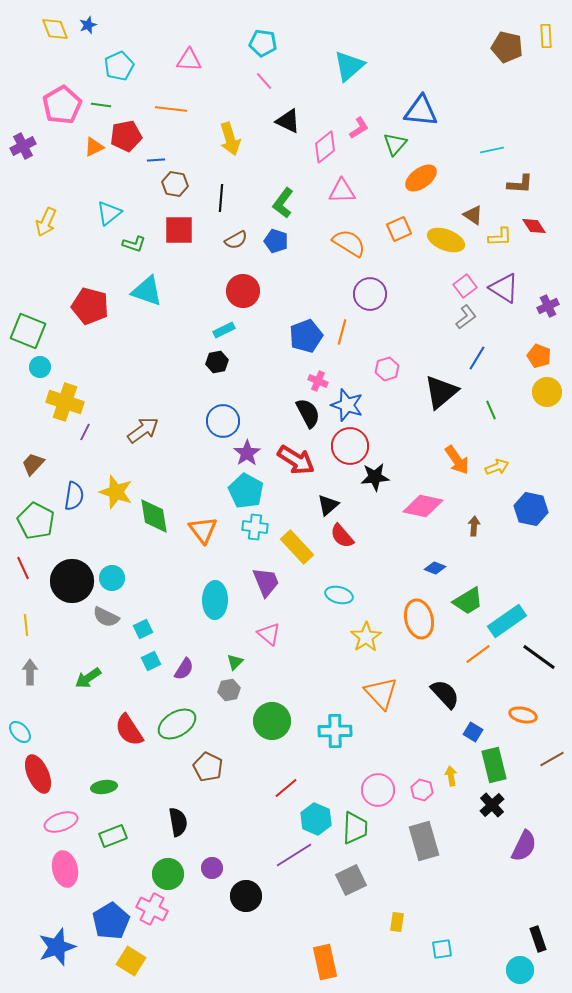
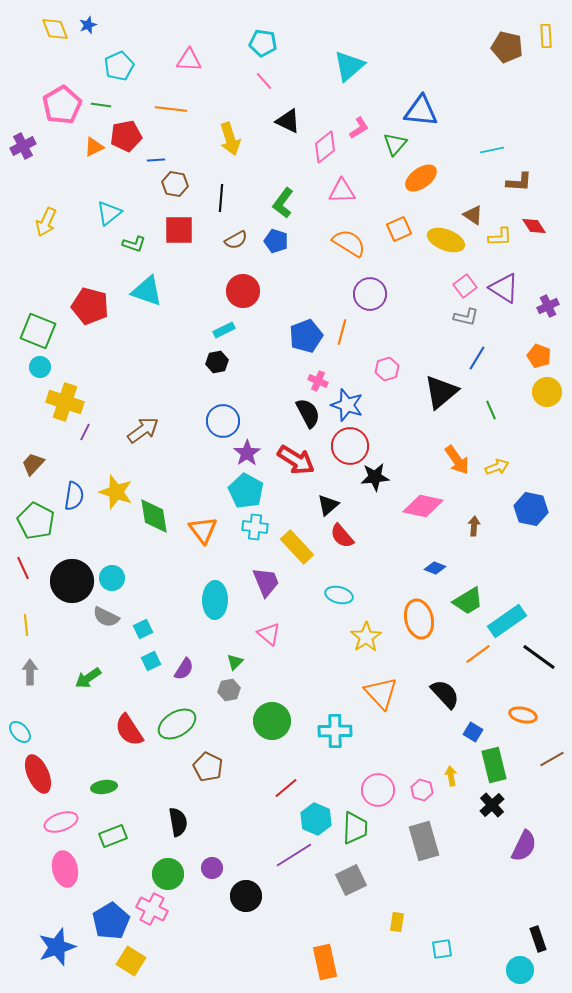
brown L-shape at (520, 184): moved 1 px left, 2 px up
gray L-shape at (466, 317): rotated 50 degrees clockwise
green square at (28, 331): moved 10 px right
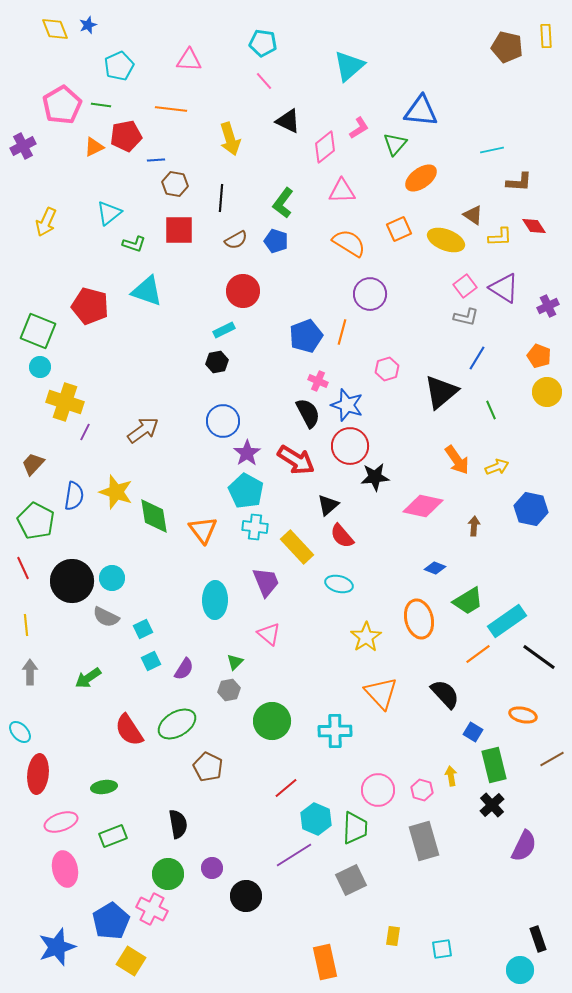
cyan ellipse at (339, 595): moved 11 px up
red ellipse at (38, 774): rotated 30 degrees clockwise
black semicircle at (178, 822): moved 2 px down
yellow rectangle at (397, 922): moved 4 px left, 14 px down
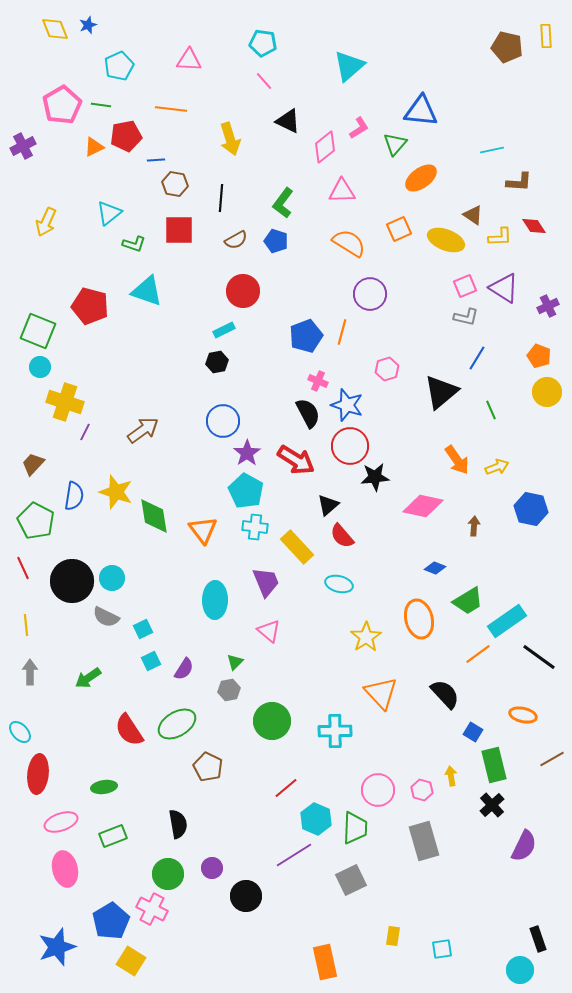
pink square at (465, 286): rotated 15 degrees clockwise
pink triangle at (269, 634): moved 3 px up
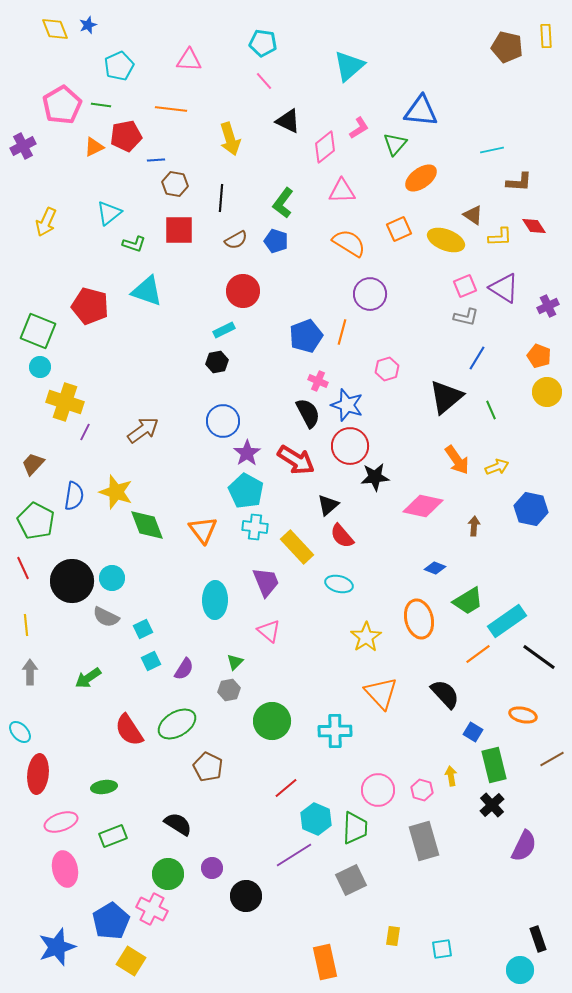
black triangle at (441, 392): moved 5 px right, 5 px down
green diamond at (154, 516): moved 7 px left, 9 px down; rotated 12 degrees counterclockwise
black semicircle at (178, 824): rotated 48 degrees counterclockwise
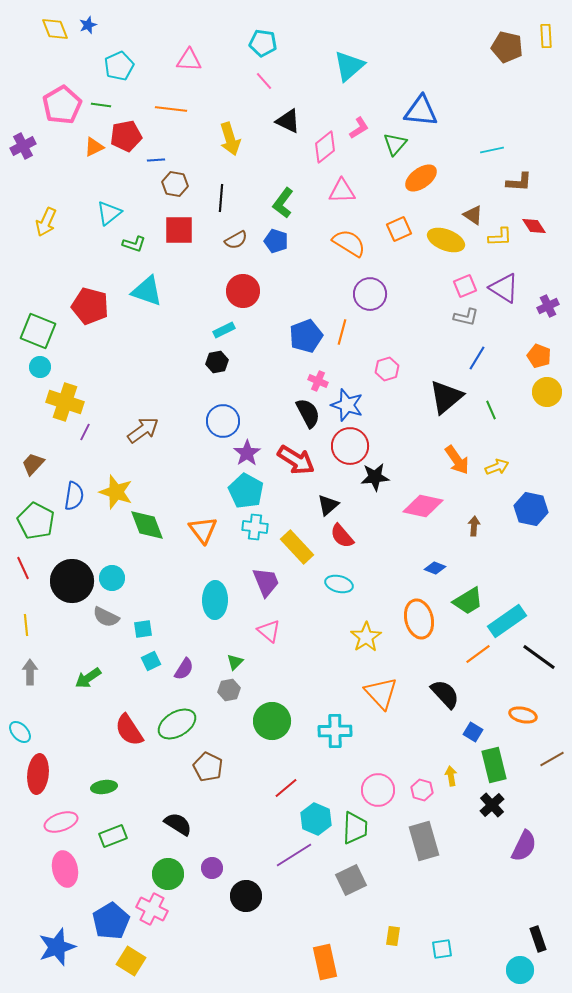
cyan square at (143, 629): rotated 18 degrees clockwise
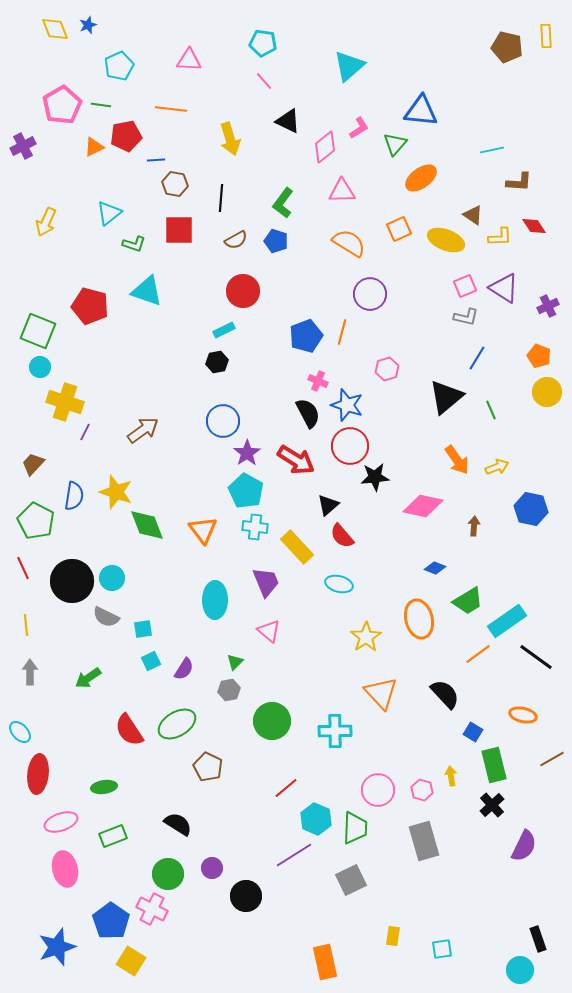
black line at (539, 657): moved 3 px left
blue pentagon at (111, 921): rotated 6 degrees counterclockwise
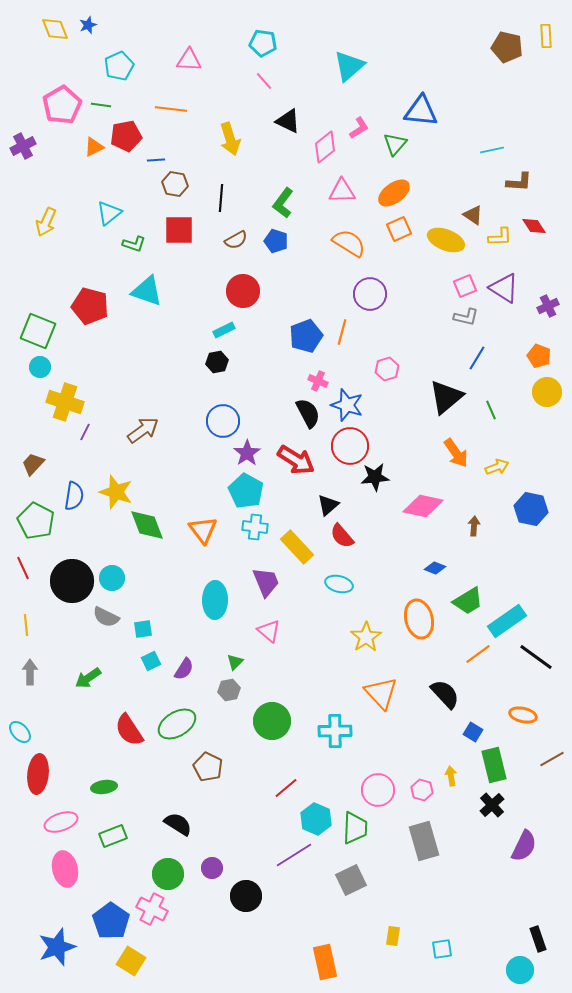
orange ellipse at (421, 178): moved 27 px left, 15 px down
orange arrow at (457, 460): moved 1 px left, 7 px up
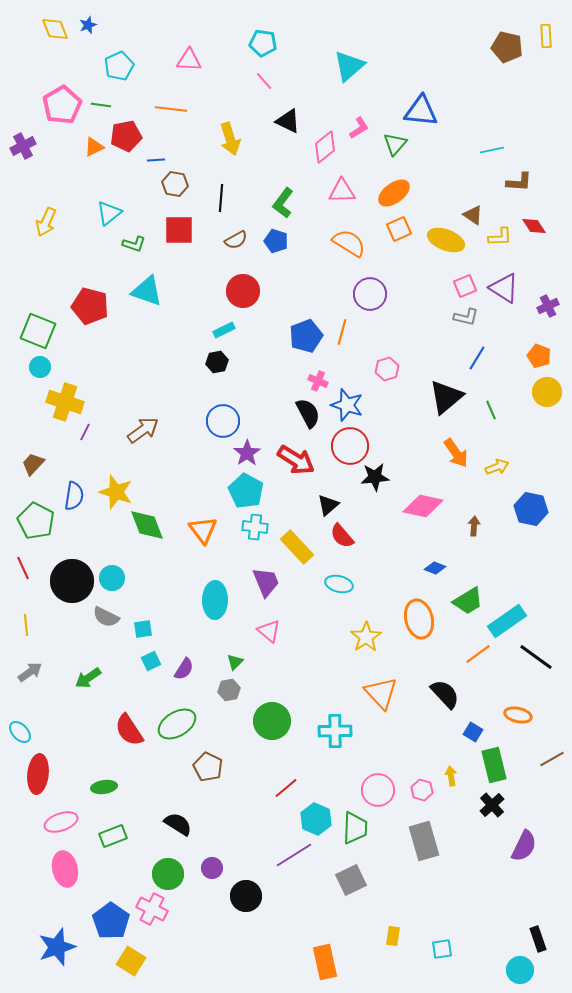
gray arrow at (30, 672): rotated 55 degrees clockwise
orange ellipse at (523, 715): moved 5 px left
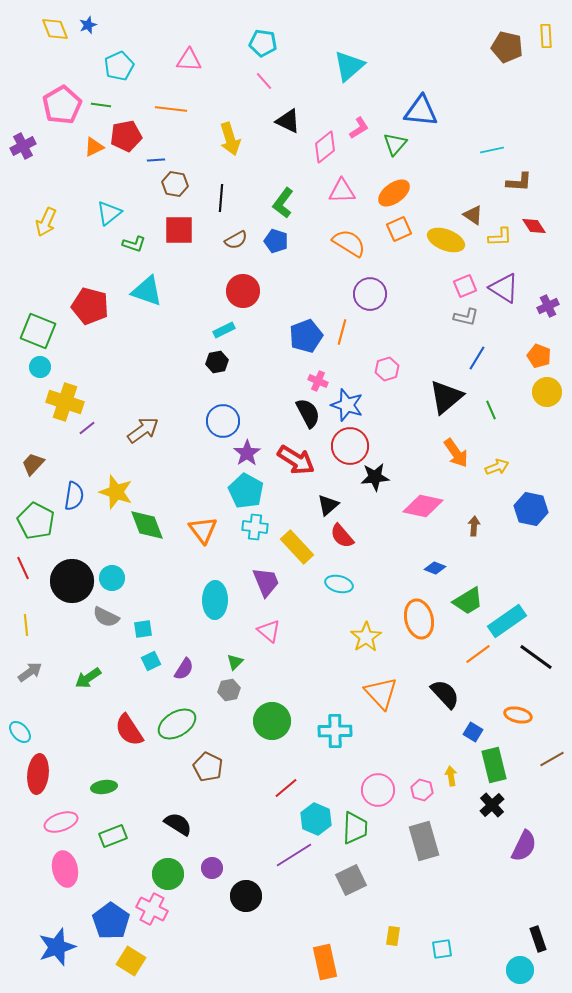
purple line at (85, 432): moved 2 px right, 4 px up; rotated 24 degrees clockwise
